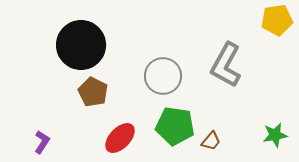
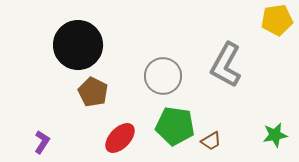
black circle: moved 3 px left
brown trapezoid: rotated 20 degrees clockwise
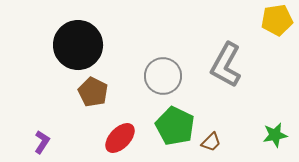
green pentagon: rotated 18 degrees clockwise
brown trapezoid: moved 1 px down; rotated 15 degrees counterclockwise
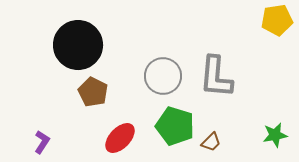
gray L-shape: moved 10 px left, 12 px down; rotated 24 degrees counterclockwise
green pentagon: rotated 9 degrees counterclockwise
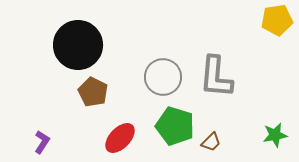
gray circle: moved 1 px down
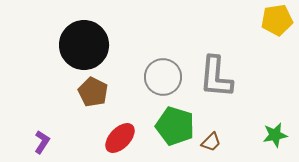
black circle: moved 6 px right
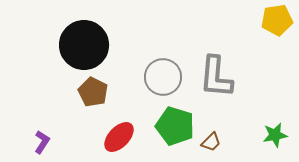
red ellipse: moved 1 px left, 1 px up
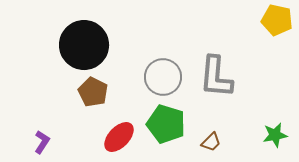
yellow pentagon: rotated 20 degrees clockwise
green pentagon: moved 9 px left, 2 px up
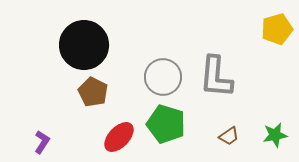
yellow pentagon: moved 9 px down; rotated 28 degrees counterclockwise
brown trapezoid: moved 18 px right, 6 px up; rotated 10 degrees clockwise
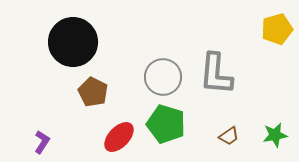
black circle: moved 11 px left, 3 px up
gray L-shape: moved 3 px up
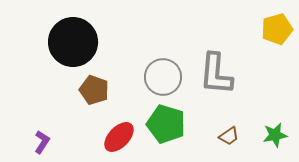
brown pentagon: moved 1 px right, 2 px up; rotated 8 degrees counterclockwise
